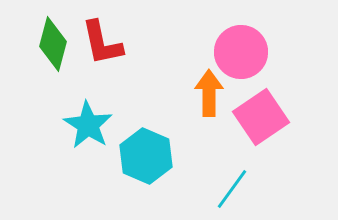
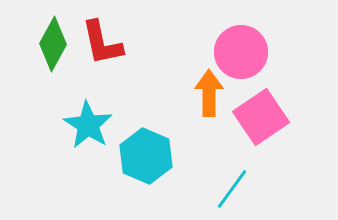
green diamond: rotated 14 degrees clockwise
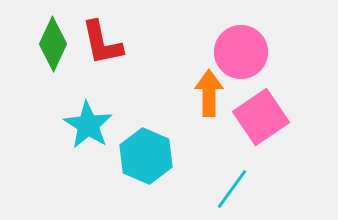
green diamond: rotated 4 degrees counterclockwise
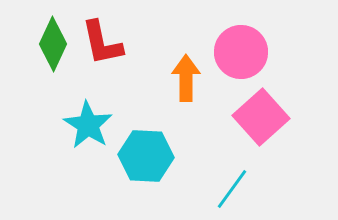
orange arrow: moved 23 px left, 15 px up
pink square: rotated 8 degrees counterclockwise
cyan hexagon: rotated 20 degrees counterclockwise
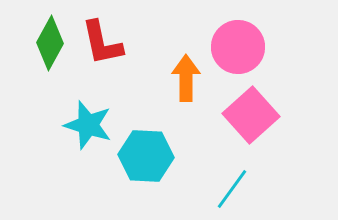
green diamond: moved 3 px left, 1 px up; rotated 4 degrees clockwise
pink circle: moved 3 px left, 5 px up
pink square: moved 10 px left, 2 px up
cyan star: rotated 15 degrees counterclockwise
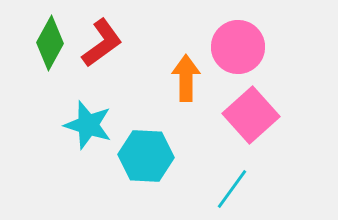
red L-shape: rotated 114 degrees counterclockwise
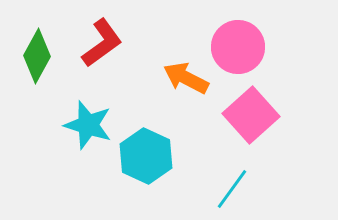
green diamond: moved 13 px left, 13 px down
orange arrow: rotated 63 degrees counterclockwise
cyan hexagon: rotated 22 degrees clockwise
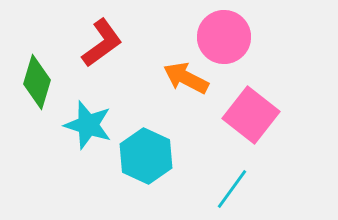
pink circle: moved 14 px left, 10 px up
green diamond: moved 26 px down; rotated 12 degrees counterclockwise
pink square: rotated 10 degrees counterclockwise
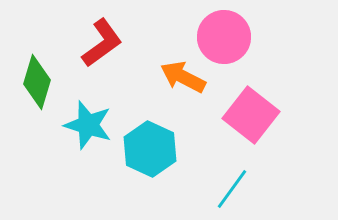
orange arrow: moved 3 px left, 1 px up
cyan hexagon: moved 4 px right, 7 px up
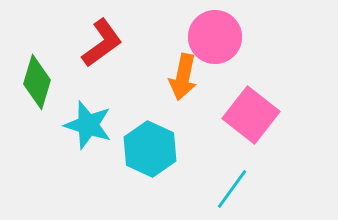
pink circle: moved 9 px left
orange arrow: rotated 105 degrees counterclockwise
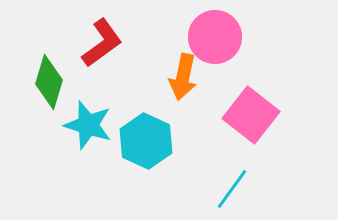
green diamond: moved 12 px right
cyan hexagon: moved 4 px left, 8 px up
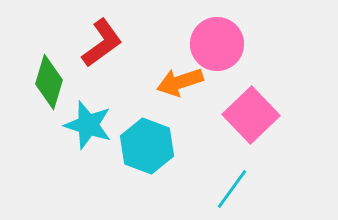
pink circle: moved 2 px right, 7 px down
orange arrow: moved 3 px left, 5 px down; rotated 60 degrees clockwise
pink square: rotated 8 degrees clockwise
cyan hexagon: moved 1 px right, 5 px down; rotated 4 degrees counterclockwise
